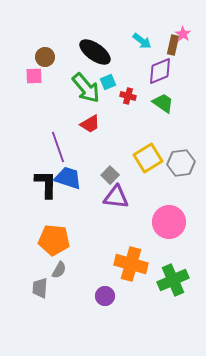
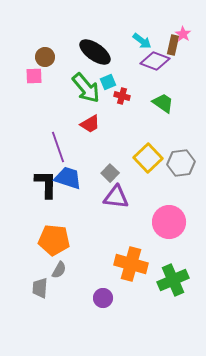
purple diamond: moved 5 px left, 10 px up; rotated 44 degrees clockwise
red cross: moved 6 px left
yellow square: rotated 12 degrees counterclockwise
gray square: moved 2 px up
purple circle: moved 2 px left, 2 px down
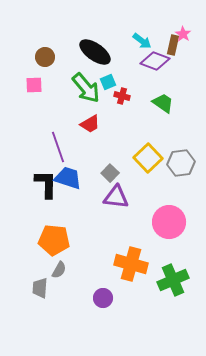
pink square: moved 9 px down
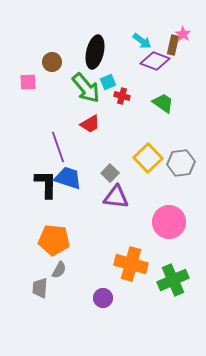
black ellipse: rotated 68 degrees clockwise
brown circle: moved 7 px right, 5 px down
pink square: moved 6 px left, 3 px up
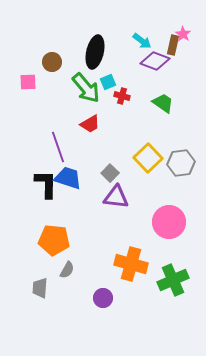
gray semicircle: moved 8 px right
